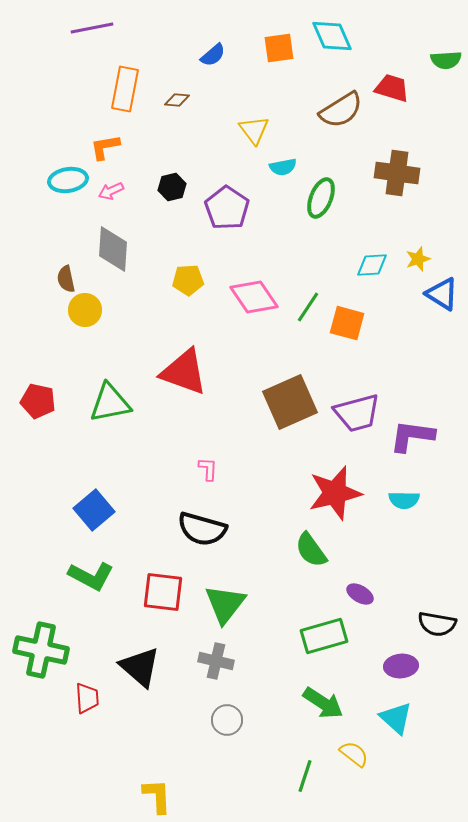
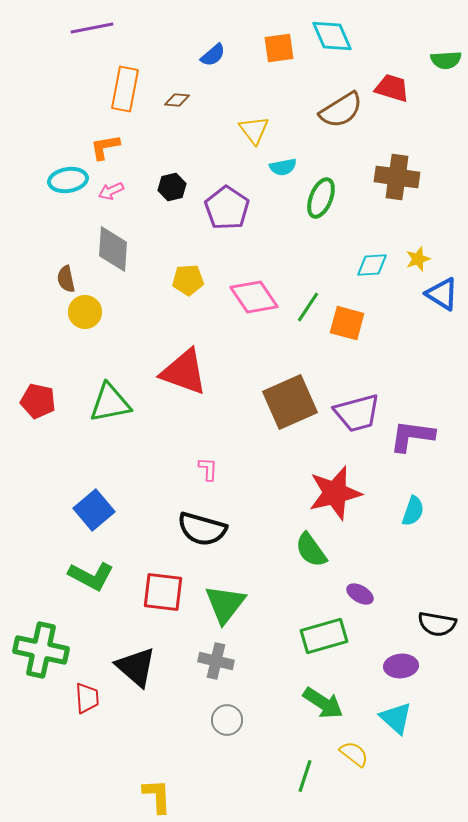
brown cross at (397, 173): moved 4 px down
yellow circle at (85, 310): moved 2 px down
cyan semicircle at (404, 500): moved 9 px right, 11 px down; rotated 72 degrees counterclockwise
black triangle at (140, 667): moved 4 px left
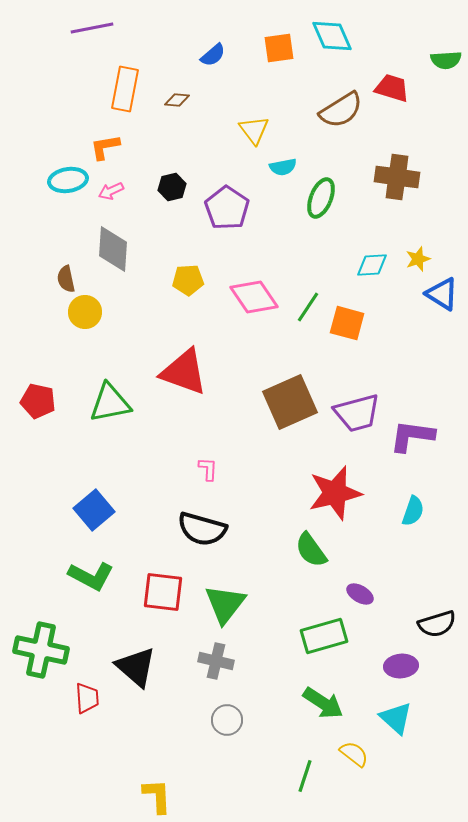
black semicircle at (437, 624): rotated 27 degrees counterclockwise
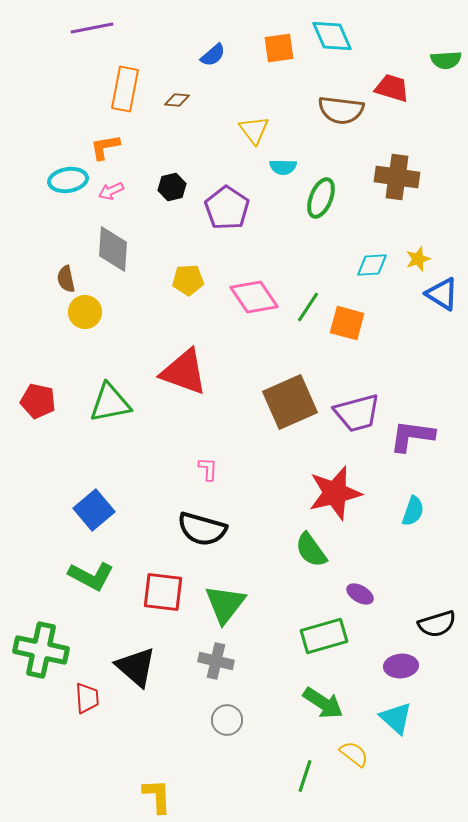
brown semicircle at (341, 110): rotated 39 degrees clockwise
cyan semicircle at (283, 167): rotated 12 degrees clockwise
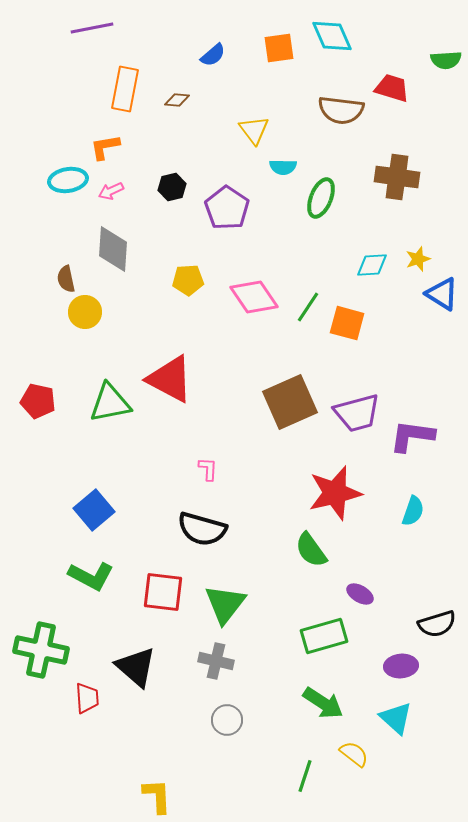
red triangle at (184, 372): moved 14 px left, 7 px down; rotated 8 degrees clockwise
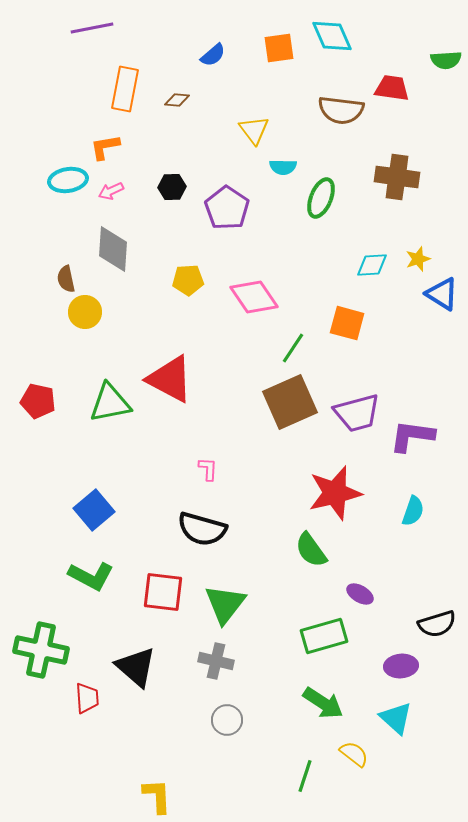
red trapezoid at (392, 88): rotated 9 degrees counterclockwise
black hexagon at (172, 187): rotated 12 degrees clockwise
green line at (308, 307): moved 15 px left, 41 px down
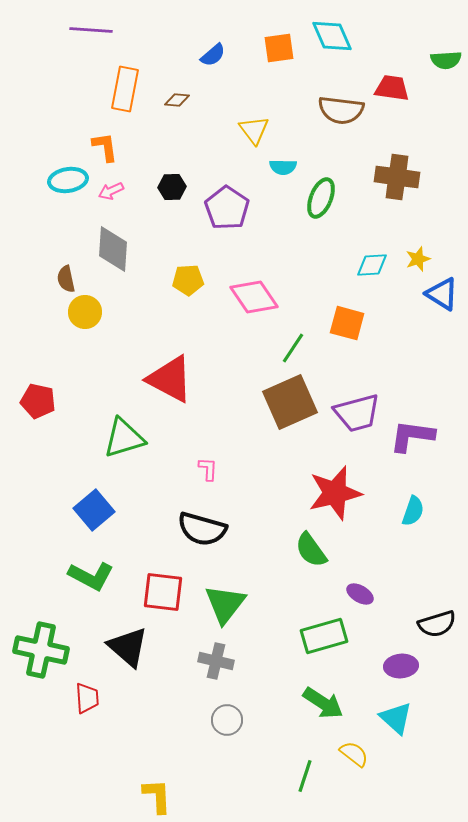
purple line at (92, 28): moved 1 px left, 2 px down; rotated 15 degrees clockwise
orange L-shape at (105, 147): rotated 92 degrees clockwise
green triangle at (110, 403): moved 14 px right, 35 px down; rotated 6 degrees counterclockwise
black triangle at (136, 667): moved 8 px left, 20 px up
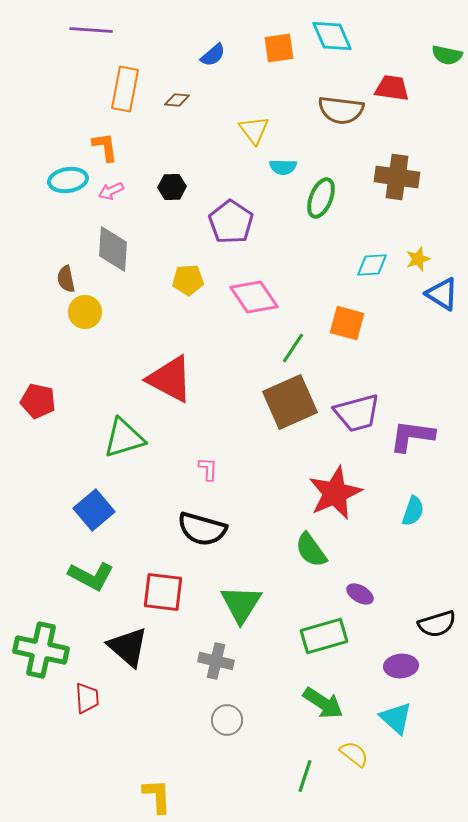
green semicircle at (446, 60): moved 1 px right, 5 px up; rotated 16 degrees clockwise
purple pentagon at (227, 208): moved 4 px right, 14 px down
red star at (335, 493): rotated 10 degrees counterclockwise
green triangle at (225, 604): moved 16 px right; rotated 6 degrees counterclockwise
